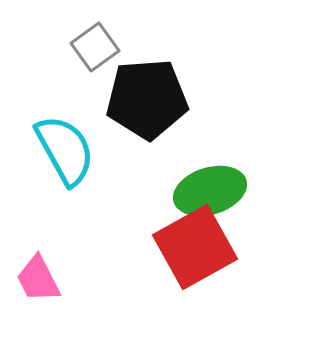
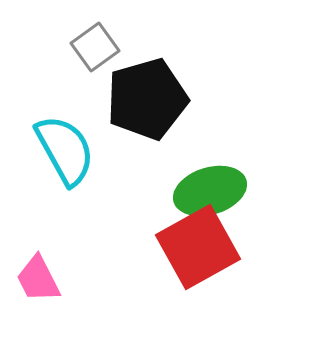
black pentagon: rotated 12 degrees counterclockwise
red square: moved 3 px right
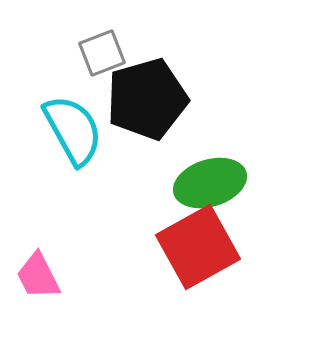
gray square: moved 7 px right, 6 px down; rotated 15 degrees clockwise
cyan semicircle: moved 8 px right, 20 px up
green ellipse: moved 8 px up
pink trapezoid: moved 3 px up
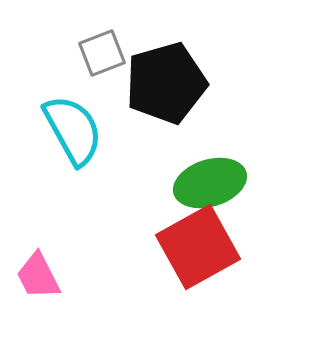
black pentagon: moved 19 px right, 16 px up
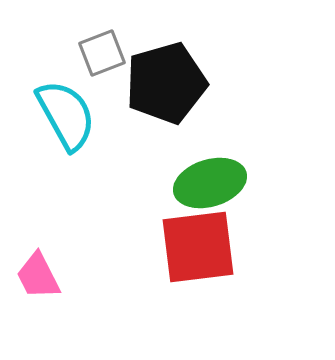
cyan semicircle: moved 7 px left, 15 px up
red square: rotated 22 degrees clockwise
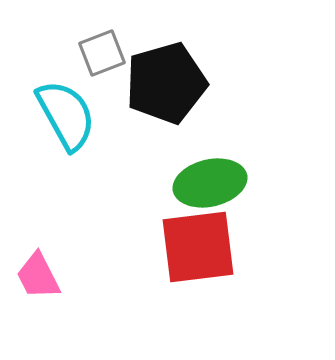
green ellipse: rotated 4 degrees clockwise
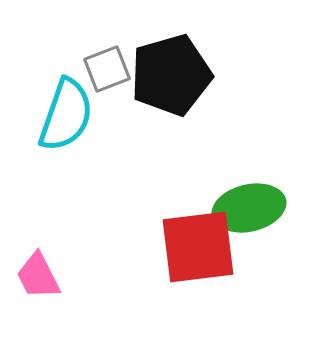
gray square: moved 5 px right, 16 px down
black pentagon: moved 5 px right, 8 px up
cyan semicircle: rotated 48 degrees clockwise
green ellipse: moved 39 px right, 25 px down
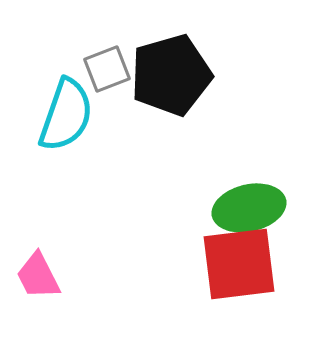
red square: moved 41 px right, 17 px down
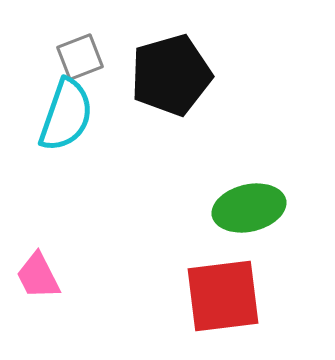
gray square: moved 27 px left, 12 px up
red square: moved 16 px left, 32 px down
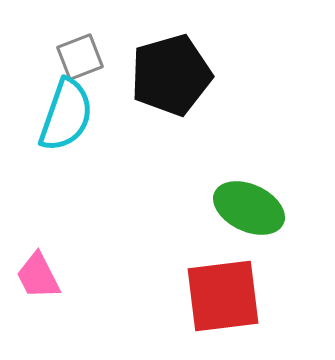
green ellipse: rotated 38 degrees clockwise
